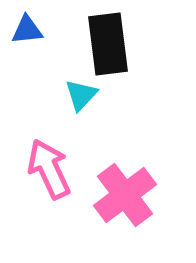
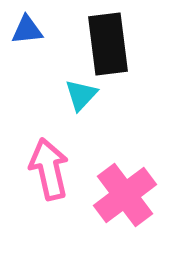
pink arrow: rotated 12 degrees clockwise
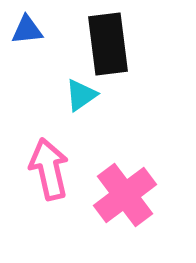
cyan triangle: rotated 12 degrees clockwise
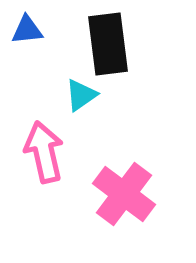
pink arrow: moved 5 px left, 17 px up
pink cross: moved 1 px left, 1 px up; rotated 16 degrees counterclockwise
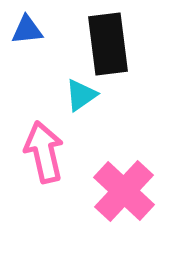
pink cross: moved 3 px up; rotated 6 degrees clockwise
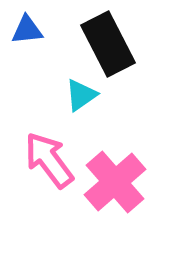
black rectangle: rotated 20 degrees counterclockwise
pink arrow: moved 5 px right, 8 px down; rotated 24 degrees counterclockwise
pink cross: moved 9 px left, 9 px up; rotated 6 degrees clockwise
